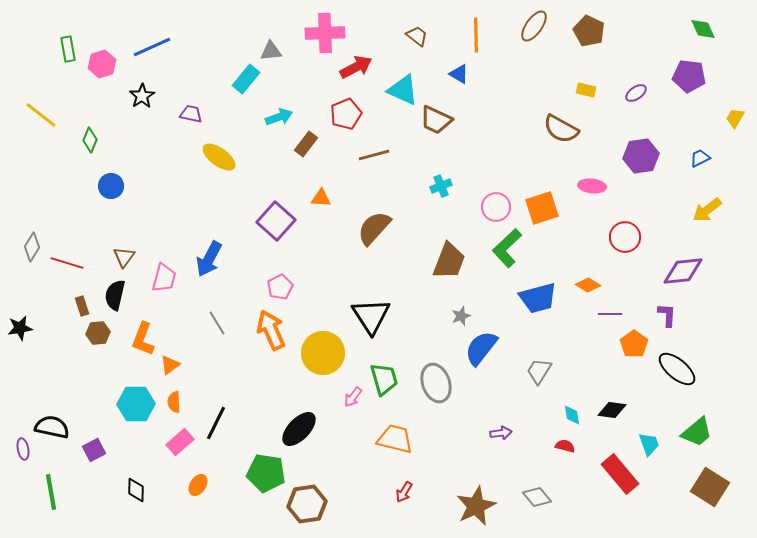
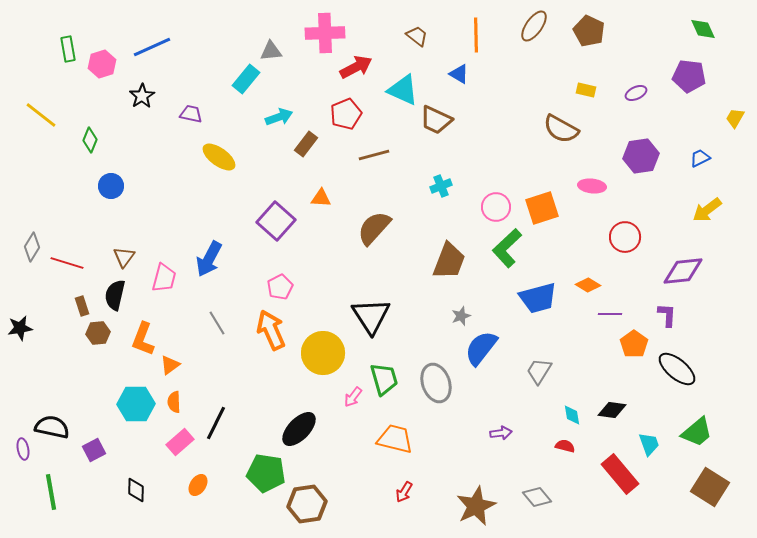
purple ellipse at (636, 93): rotated 10 degrees clockwise
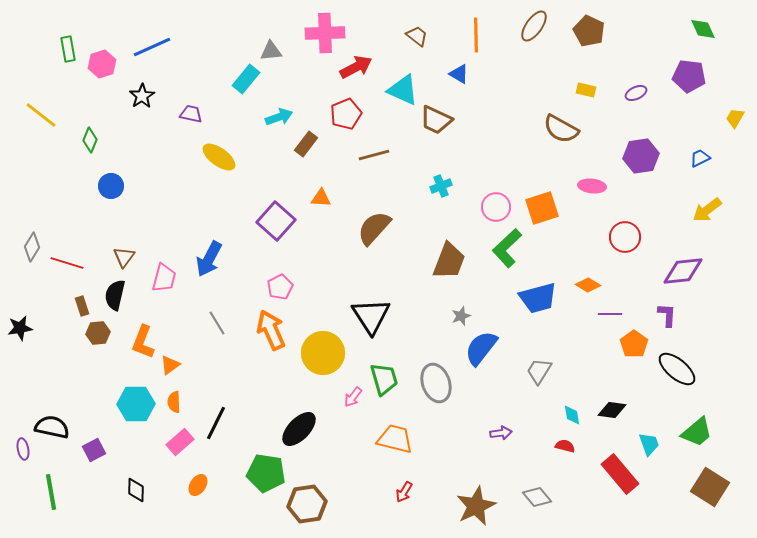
orange L-shape at (143, 339): moved 3 px down
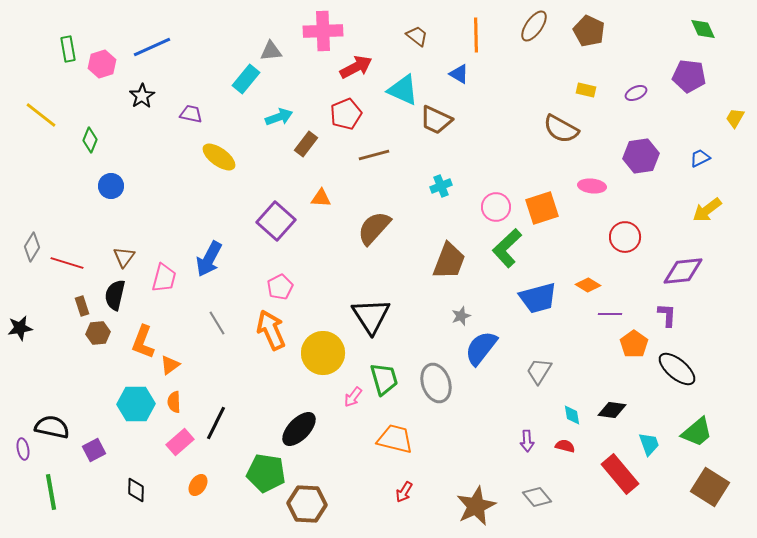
pink cross at (325, 33): moved 2 px left, 2 px up
purple arrow at (501, 433): moved 26 px right, 8 px down; rotated 95 degrees clockwise
brown hexagon at (307, 504): rotated 12 degrees clockwise
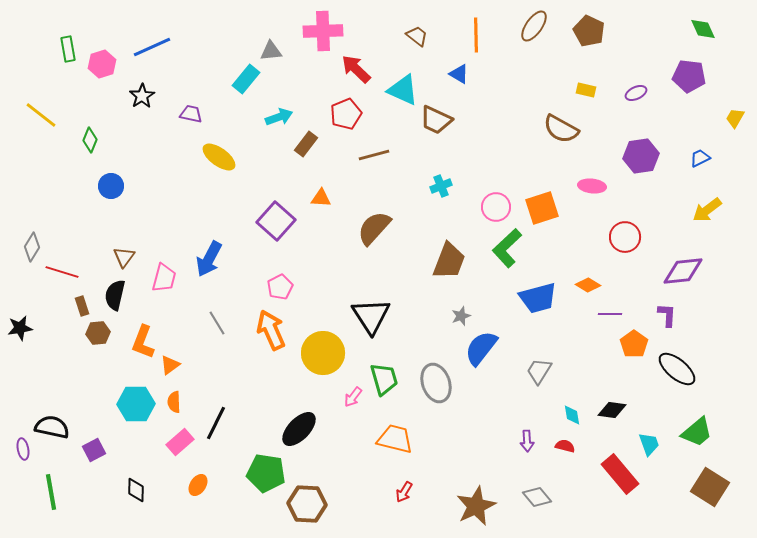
red arrow at (356, 67): moved 2 px down; rotated 108 degrees counterclockwise
red line at (67, 263): moved 5 px left, 9 px down
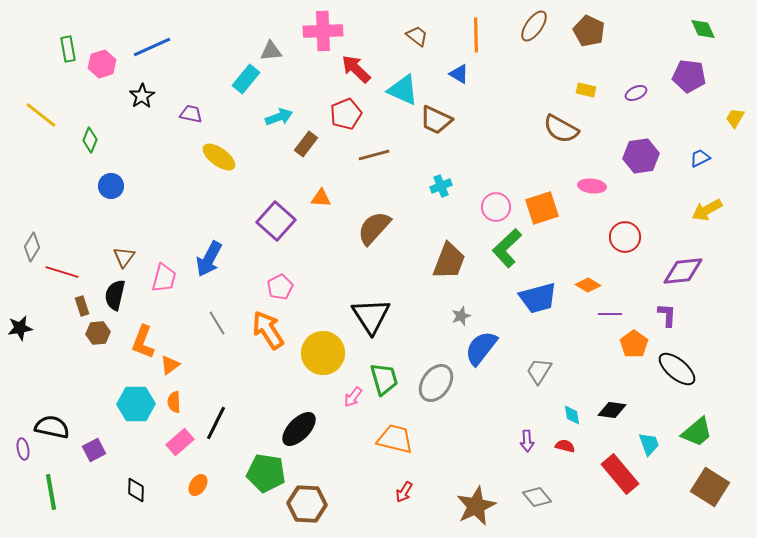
yellow arrow at (707, 210): rotated 8 degrees clockwise
orange arrow at (271, 330): moved 3 px left; rotated 9 degrees counterclockwise
gray ellipse at (436, 383): rotated 54 degrees clockwise
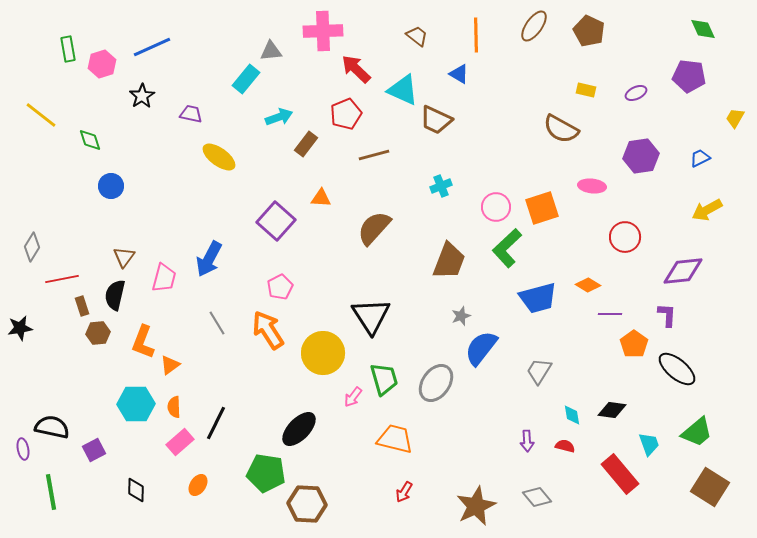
green diamond at (90, 140): rotated 40 degrees counterclockwise
red line at (62, 272): moved 7 px down; rotated 28 degrees counterclockwise
orange semicircle at (174, 402): moved 5 px down
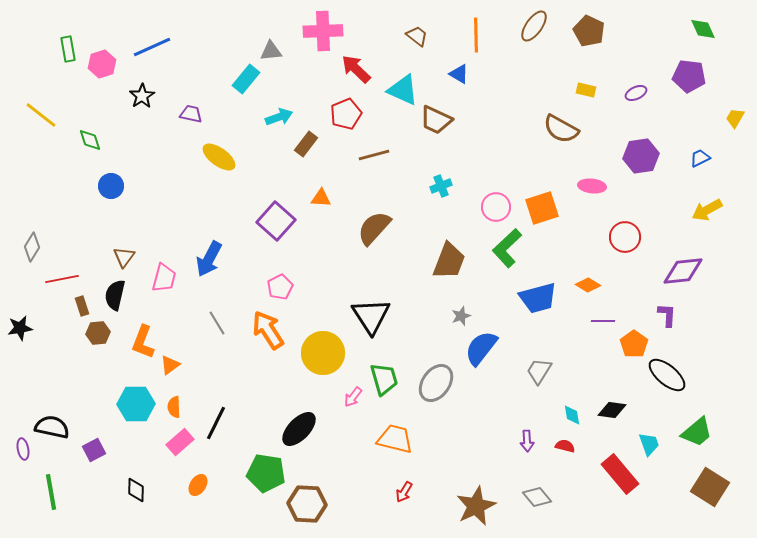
purple line at (610, 314): moved 7 px left, 7 px down
black ellipse at (677, 369): moved 10 px left, 6 px down
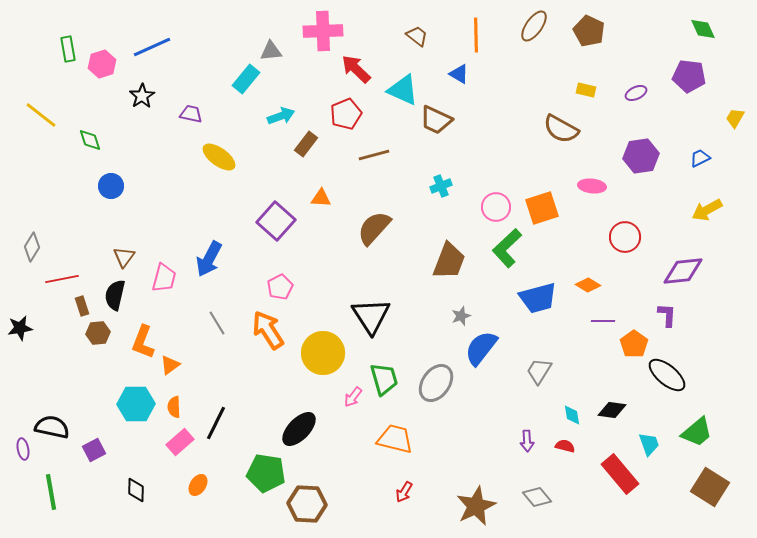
cyan arrow at (279, 117): moved 2 px right, 1 px up
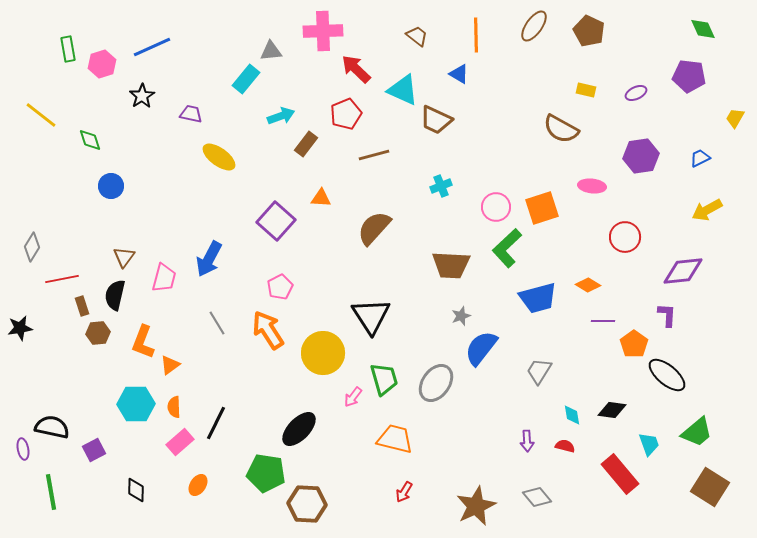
brown trapezoid at (449, 261): moved 2 px right, 4 px down; rotated 72 degrees clockwise
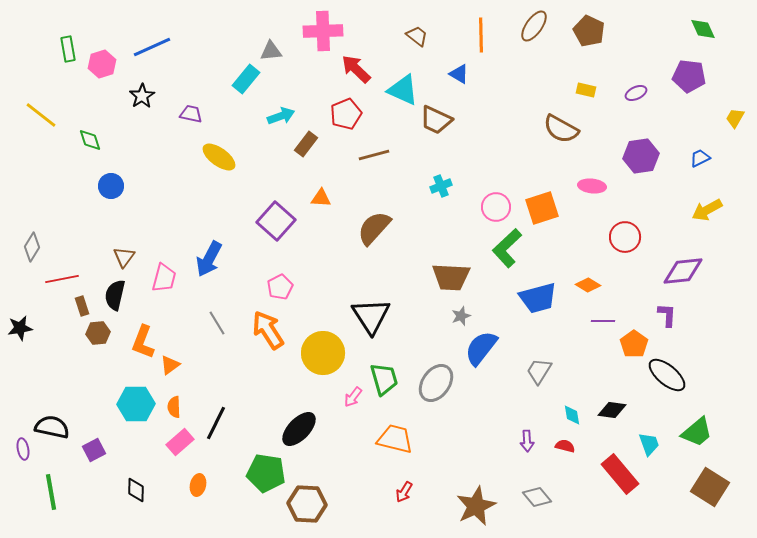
orange line at (476, 35): moved 5 px right
brown trapezoid at (451, 265): moved 12 px down
orange ellipse at (198, 485): rotated 20 degrees counterclockwise
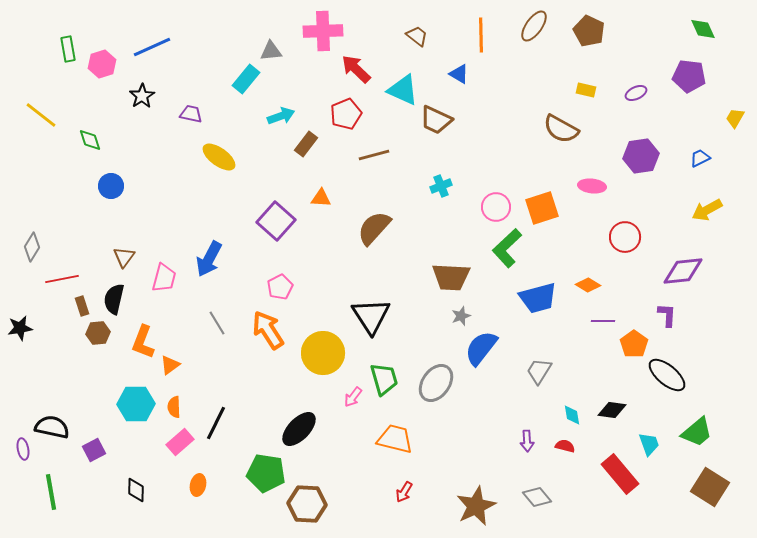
black semicircle at (115, 295): moved 1 px left, 4 px down
